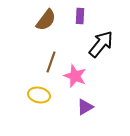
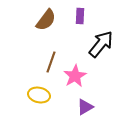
pink star: rotated 20 degrees clockwise
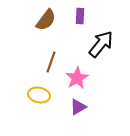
pink star: moved 2 px right, 2 px down
purple triangle: moved 7 px left
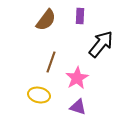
purple triangle: rotated 48 degrees clockwise
